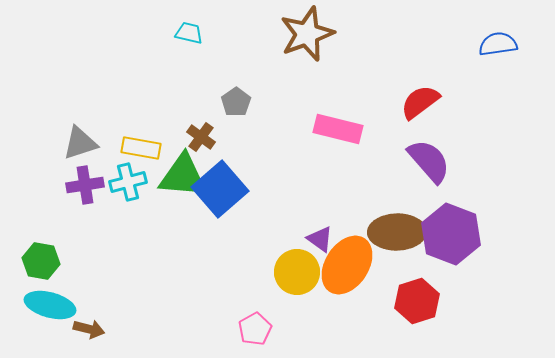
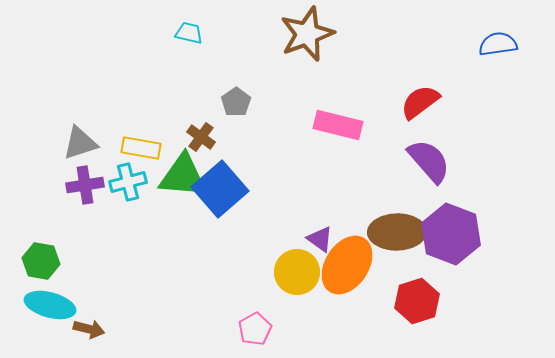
pink rectangle: moved 4 px up
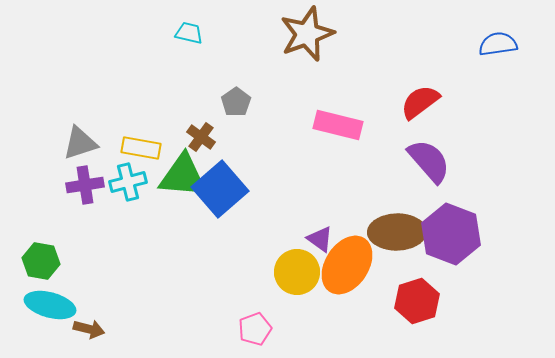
pink pentagon: rotated 8 degrees clockwise
